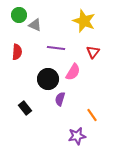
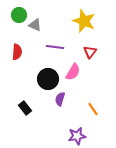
purple line: moved 1 px left, 1 px up
red triangle: moved 3 px left
orange line: moved 1 px right, 6 px up
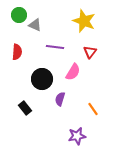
black circle: moved 6 px left
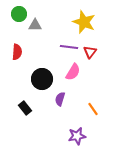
green circle: moved 1 px up
yellow star: moved 1 px down
gray triangle: rotated 24 degrees counterclockwise
purple line: moved 14 px right
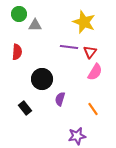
pink semicircle: moved 22 px right
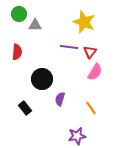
orange line: moved 2 px left, 1 px up
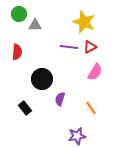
red triangle: moved 5 px up; rotated 24 degrees clockwise
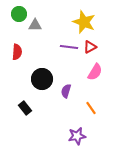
purple semicircle: moved 6 px right, 8 px up
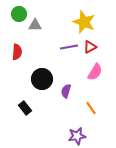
purple line: rotated 18 degrees counterclockwise
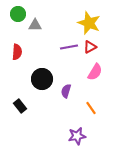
green circle: moved 1 px left
yellow star: moved 5 px right, 1 px down
black rectangle: moved 5 px left, 2 px up
